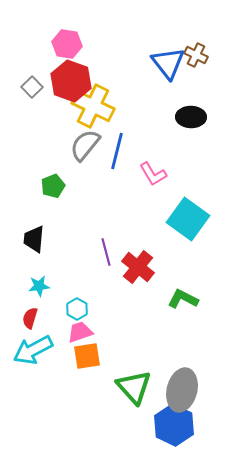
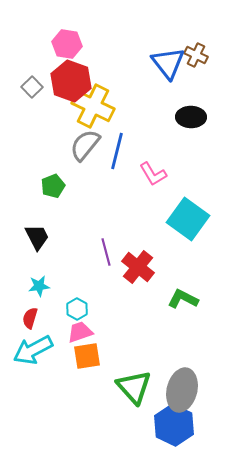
black trapezoid: moved 3 px right, 2 px up; rotated 148 degrees clockwise
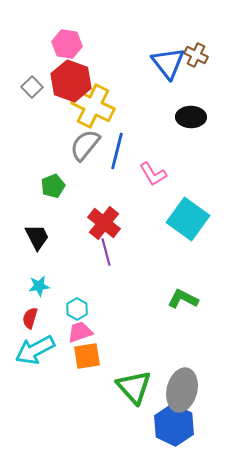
red cross: moved 34 px left, 44 px up
cyan arrow: moved 2 px right
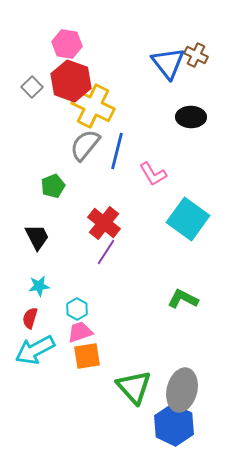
purple line: rotated 48 degrees clockwise
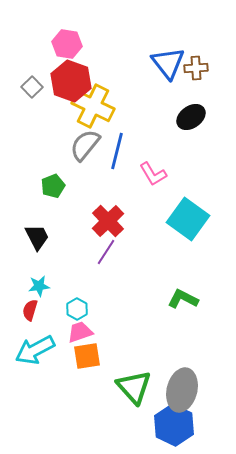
brown cross: moved 13 px down; rotated 30 degrees counterclockwise
black ellipse: rotated 36 degrees counterclockwise
red cross: moved 4 px right, 2 px up; rotated 8 degrees clockwise
red semicircle: moved 8 px up
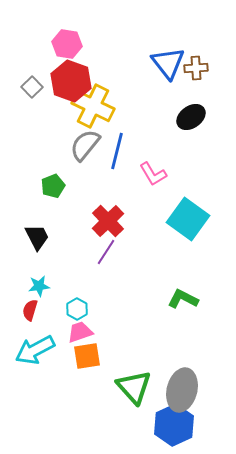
blue hexagon: rotated 9 degrees clockwise
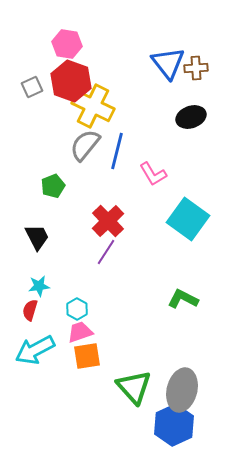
gray square: rotated 20 degrees clockwise
black ellipse: rotated 16 degrees clockwise
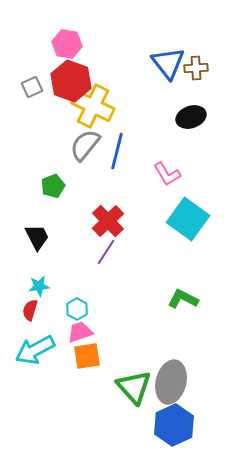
pink L-shape: moved 14 px right
gray ellipse: moved 11 px left, 8 px up
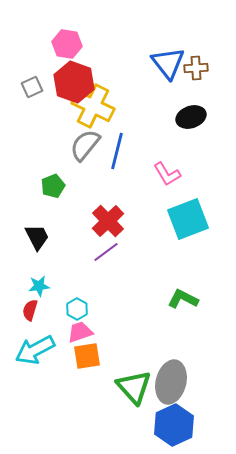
red hexagon: moved 3 px right, 1 px down
cyan square: rotated 33 degrees clockwise
purple line: rotated 20 degrees clockwise
